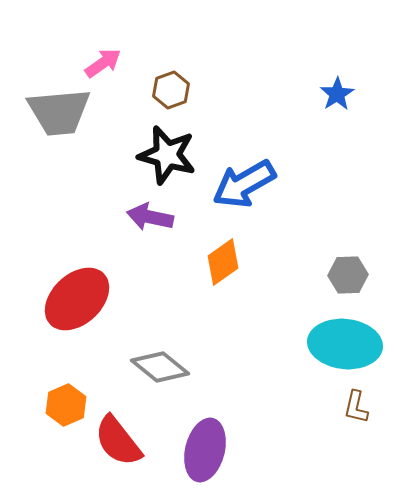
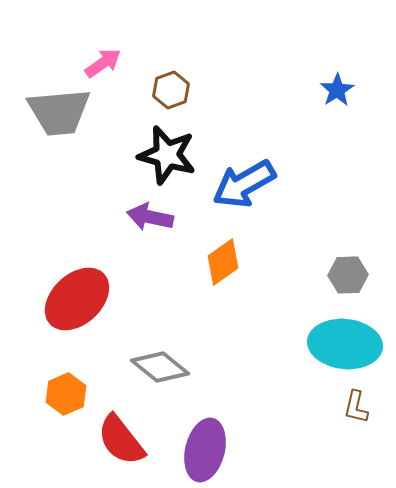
blue star: moved 4 px up
orange hexagon: moved 11 px up
red semicircle: moved 3 px right, 1 px up
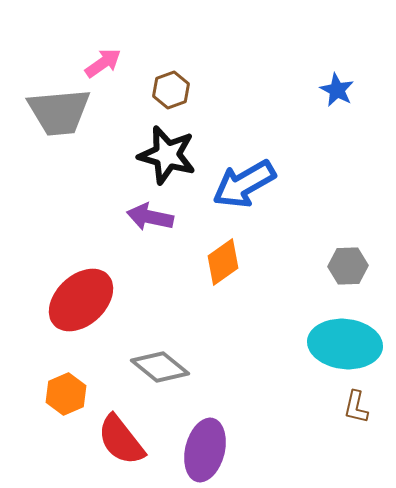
blue star: rotated 12 degrees counterclockwise
gray hexagon: moved 9 px up
red ellipse: moved 4 px right, 1 px down
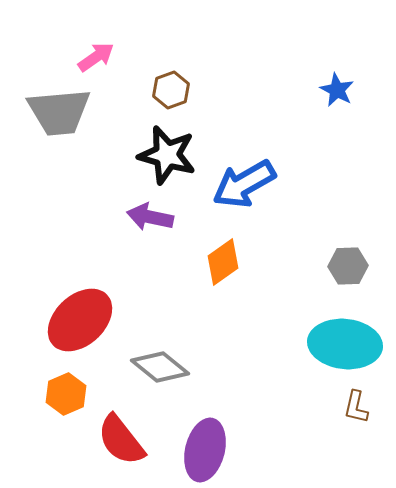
pink arrow: moved 7 px left, 6 px up
red ellipse: moved 1 px left, 20 px down
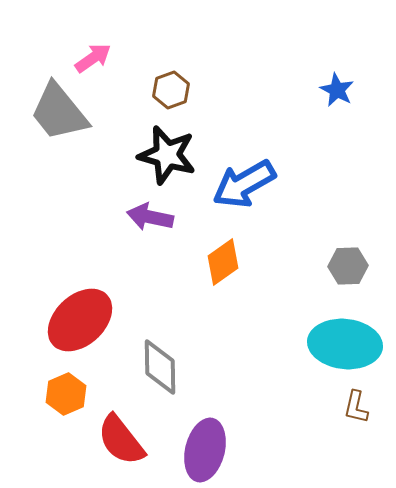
pink arrow: moved 3 px left, 1 px down
gray trapezoid: rotated 56 degrees clockwise
gray diamond: rotated 50 degrees clockwise
